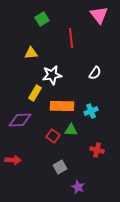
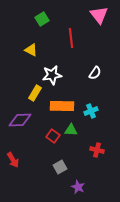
yellow triangle: moved 3 px up; rotated 32 degrees clockwise
red arrow: rotated 56 degrees clockwise
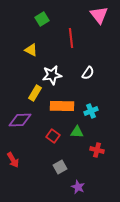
white semicircle: moved 7 px left
green triangle: moved 6 px right, 2 px down
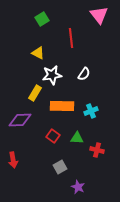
yellow triangle: moved 7 px right, 3 px down
white semicircle: moved 4 px left, 1 px down
green triangle: moved 6 px down
red arrow: rotated 21 degrees clockwise
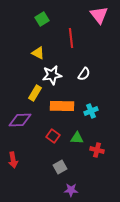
purple star: moved 7 px left, 3 px down; rotated 24 degrees counterclockwise
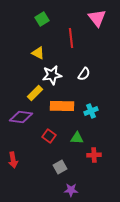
pink triangle: moved 2 px left, 3 px down
yellow rectangle: rotated 14 degrees clockwise
purple diamond: moved 1 px right, 3 px up; rotated 10 degrees clockwise
red square: moved 4 px left
red cross: moved 3 px left, 5 px down; rotated 16 degrees counterclockwise
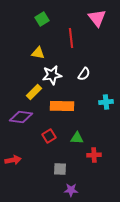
yellow triangle: rotated 16 degrees counterclockwise
yellow rectangle: moved 1 px left, 1 px up
cyan cross: moved 15 px right, 9 px up; rotated 16 degrees clockwise
red square: rotated 24 degrees clockwise
red arrow: rotated 91 degrees counterclockwise
gray square: moved 2 px down; rotated 32 degrees clockwise
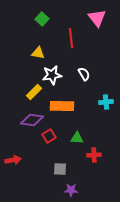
green square: rotated 16 degrees counterclockwise
white semicircle: rotated 64 degrees counterclockwise
purple diamond: moved 11 px right, 3 px down
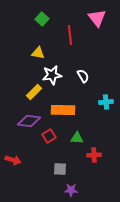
red line: moved 1 px left, 3 px up
white semicircle: moved 1 px left, 2 px down
orange rectangle: moved 1 px right, 4 px down
purple diamond: moved 3 px left, 1 px down
red arrow: rotated 28 degrees clockwise
